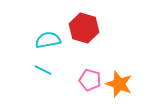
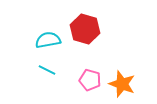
red hexagon: moved 1 px right, 1 px down
cyan line: moved 4 px right
orange star: moved 3 px right
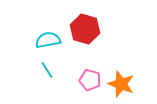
cyan line: rotated 30 degrees clockwise
orange star: moved 1 px left
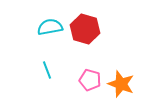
cyan semicircle: moved 2 px right, 13 px up
cyan line: rotated 12 degrees clockwise
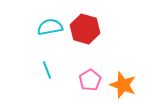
pink pentagon: rotated 25 degrees clockwise
orange star: moved 2 px right, 1 px down
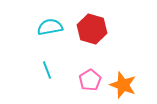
red hexagon: moved 7 px right
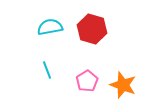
pink pentagon: moved 3 px left, 1 px down
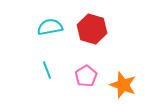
pink pentagon: moved 1 px left, 5 px up
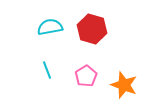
orange star: moved 1 px right
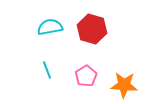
orange star: rotated 16 degrees counterclockwise
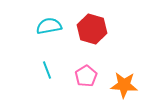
cyan semicircle: moved 1 px left, 1 px up
